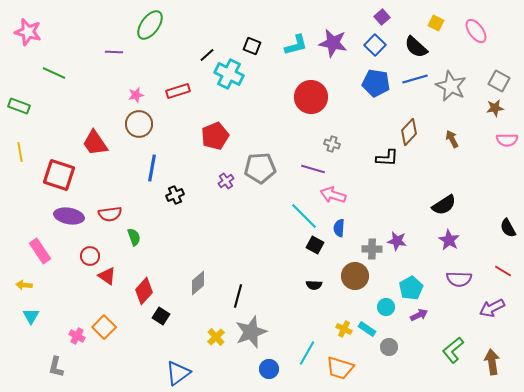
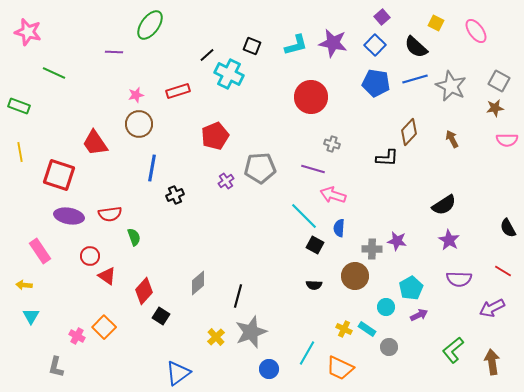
orange trapezoid at (340, 368): rotated 8 degrees clockwise
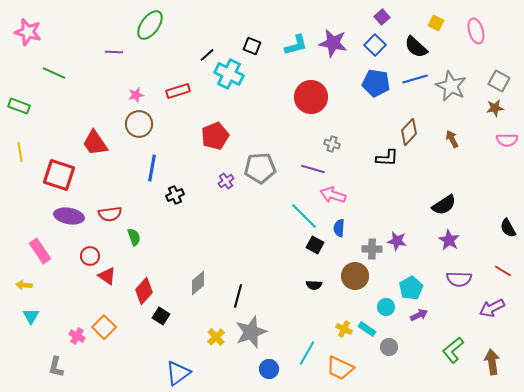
pink ellipse at (476, 31): rotated 20 degrees clockwise
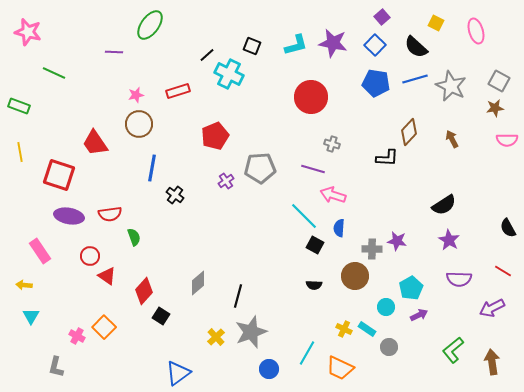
black cross at (175, 195): rotated 30 degrees counterclockwise
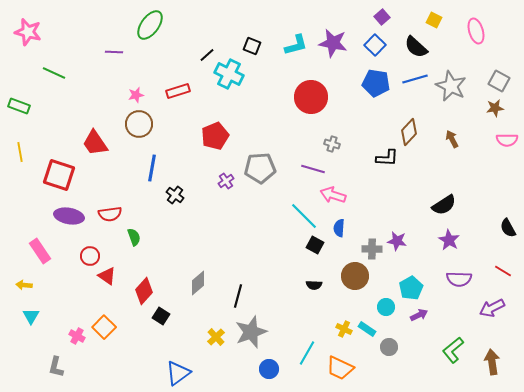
yellow square at (436, 23): moved 2 px left, 3 px up
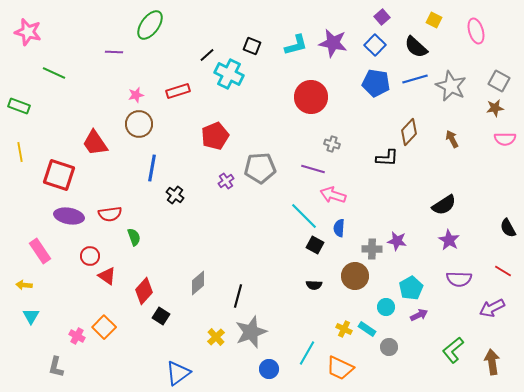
pink semicircle at (507, 140): moved 2 px left, 1 px up
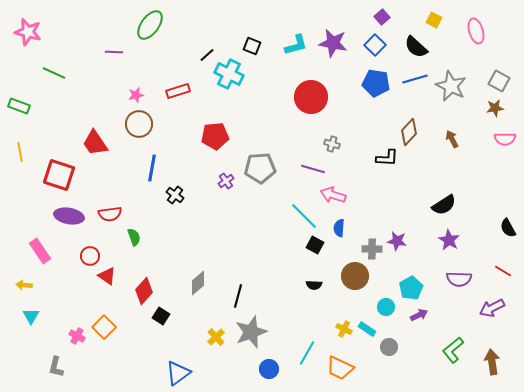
red pentagon at (215, 136): rotated 16 degrees clockwise
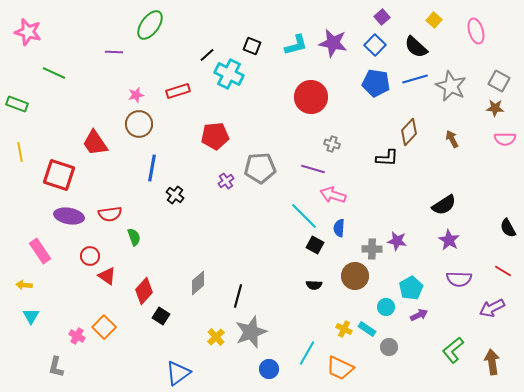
yellow square at (434, 20): rotated 14 degrees clockwise
green rectangle at (19, 106): moved 2 px left, 2 px up
brown star at (495, 108): rotated 12 degrees clockwise
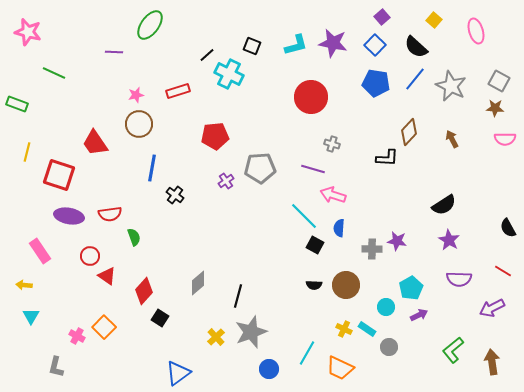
blue line at (415, 79): rotated 35 degrees counterclockwise
yellow line at (20, 152): moved 7 px right; rotated 24 degrees clockwise
brown circle at (355, 276): moved 9 px left, 9 px down
black square at (161, 316): moved 1 px left, 2 px down
